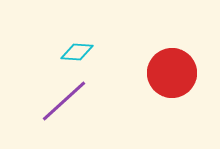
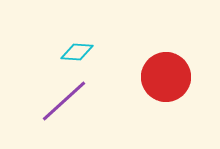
red circle: moved 6 px left, 4 px down
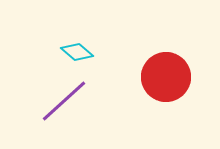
cyan diamond: rotated 36 degrees clockwise
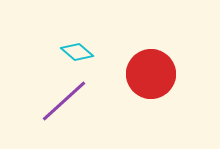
red circle: moved 15 px left, 3 px up
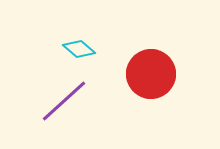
cyan diamond: moved 2 px right, 3 px up
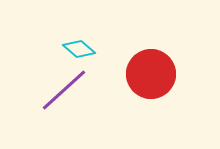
purple line: moved 11 px up
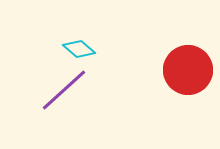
red circle: moved 37 px right, 4 px up
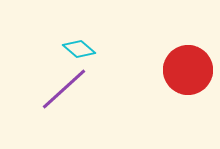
purple line: moved 1 px up
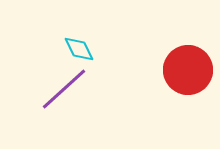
cyan diamond: rotated 24 degrees clockwise
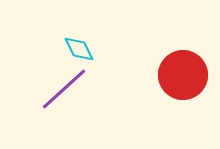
red circle: moved 5 px left, 5 px down
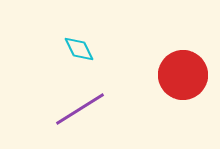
purple line: moved 16 px right, 20 px down; rotated 10 degrees clockwise
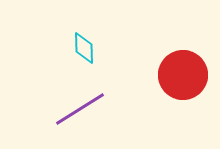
cyan diamond: moved 5 px right, 1 px up; rotated 24 degrees clockwise
